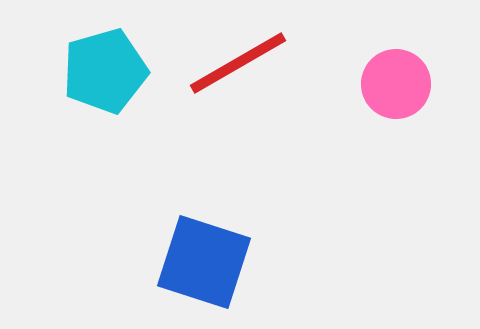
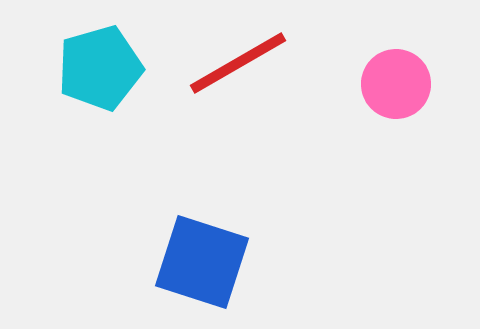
cyan pentagon: moved 5 px left, 3 px up
blue square: moved 2 px left
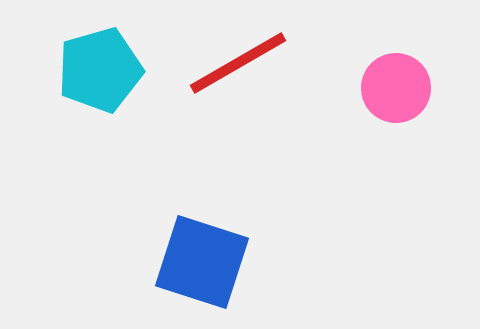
cyan pentagon: moved 2 px down
pink circle: moved 4 px down
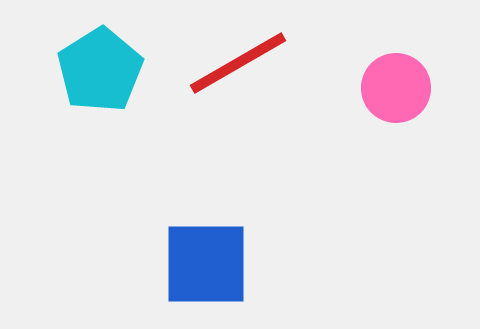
cyan pentagon: rotated 16 degrees counterclockwise
blue square: moved 4 px right, 2 px down; rotated 18 degrees counterclockwise
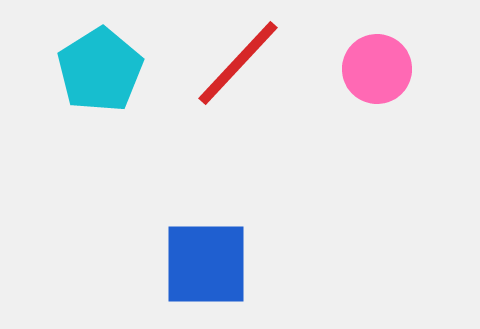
red line: rotated 17 degrees counterclockwise
pink circle: moved 19 px left, 19 px up
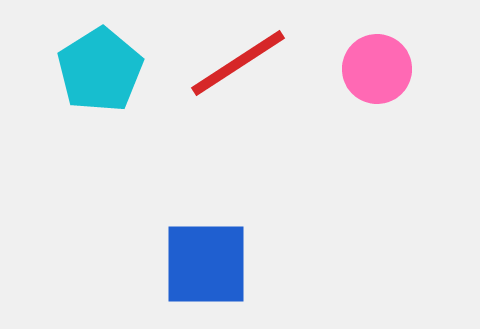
red line: rotated 14 degrees clockwise
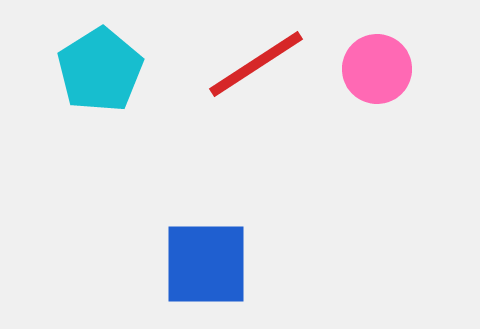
red line: moved 18 px right, 1 px down
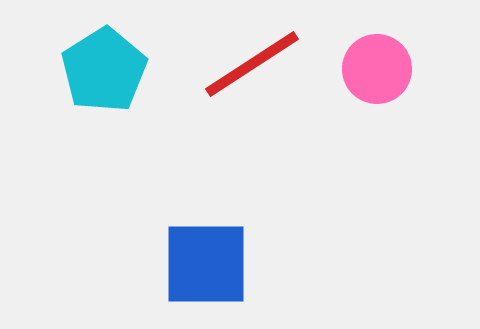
red line: moved 4 px left
cyan pentagon: moved 4 px right
